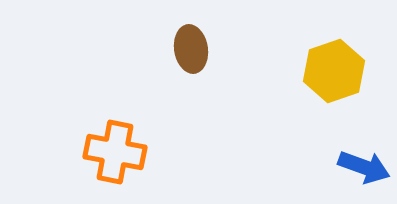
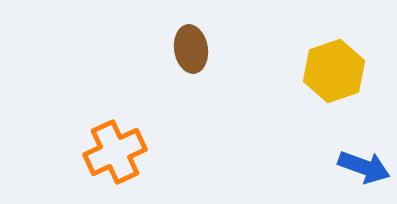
orange cross: rotated 36 degrees counterclockwise
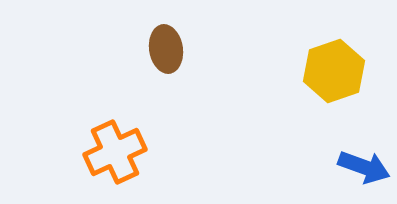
brown ellipse: moved 25 px left
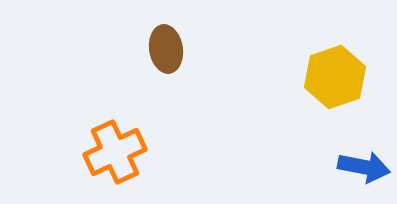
yellow hexagon: moved 1 px right, 6 px down
blue arrow: rotated 9 degrees counterclockwise
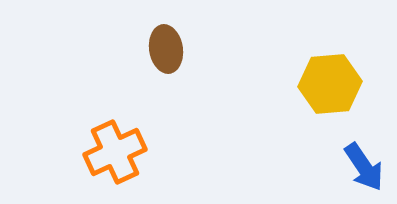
yellow hexagon: moved 5 px left, 7 px down; rotated 14 degrees clockwise
blue arrow: rotated 45 degrees clockwise
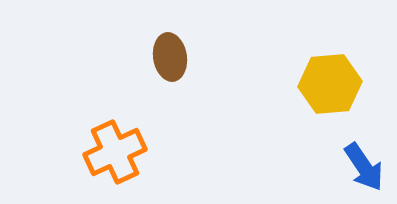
brown ellipse: moved 4 px right, 8 px down
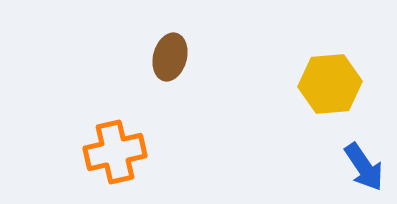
brown ellipse: rotated 24 degrees clockwise
orange cross: rotated 12 degrees clockwise
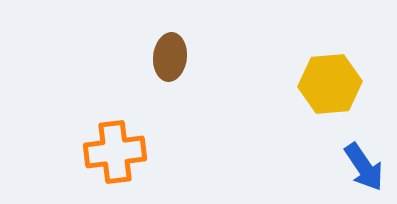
brown ellipse: rotated 9 degrees counterclockwise
orange cross: rotated 6 degrees clockwise
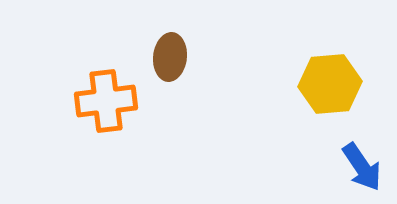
orange cross: moved 9 px left, 51 px up
blue arrow: moved 2 px left
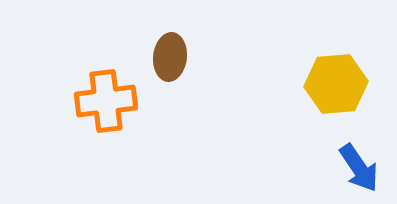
yellow hexagon: moved 6 px right
blue arrow: moved 3 px left, 1 px down
